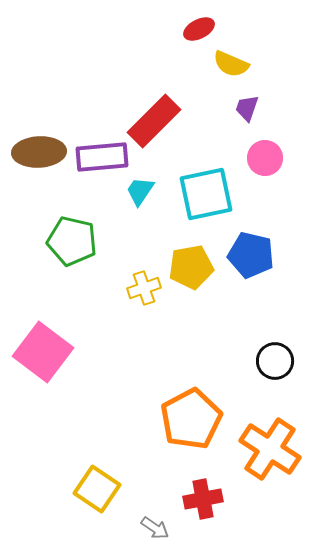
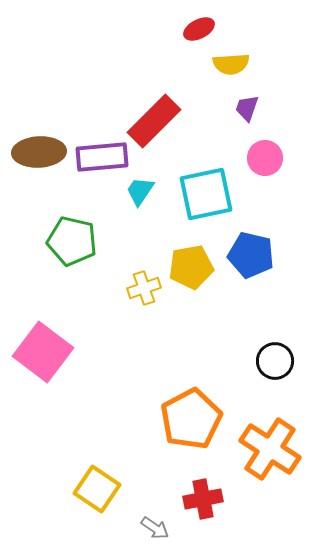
yellow semicircle: rotated 27 degrees counterclockwise
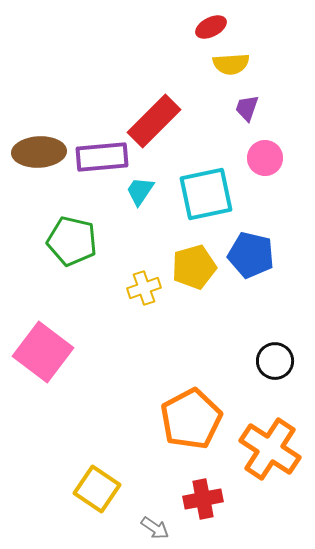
red ellipse: moved 12 px right, 2 px up
yellow pentagon: moved 3 px right; rotated 6 degrees counterclockwise
